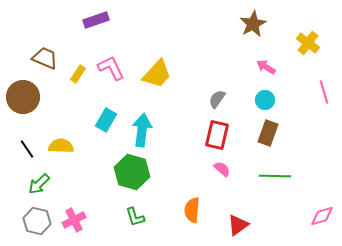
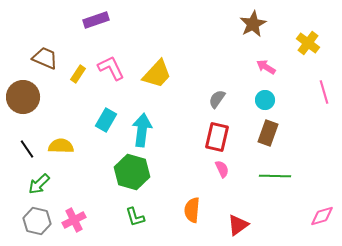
red rectangle: moved 2 px down
pink semicircle: rotated 24 degrees clockwise
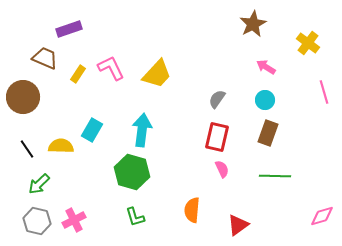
purple rectangle: moved 27 px left, 9 px down
cyan rectangle: moved 14 px left, 10 px down
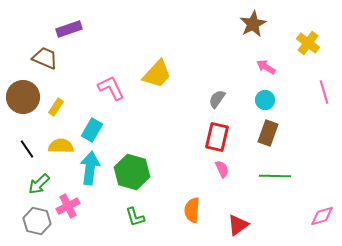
pink L-shape: moved 20 px down
yellow rectangle: moved 22 px left, 33 px down
cyan arrow: moved 52 px left, 38 px down
pink cross: moved 6 px left, 14 px up
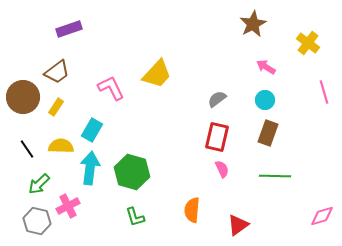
brown trapezoid: moved 12 px right, 14 px down; rotated 120 degrees clockwise
gray semicircle: rotated 18 degrees clockwise
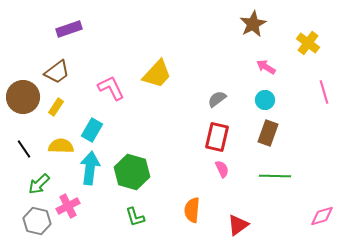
black line: moved 3 px left
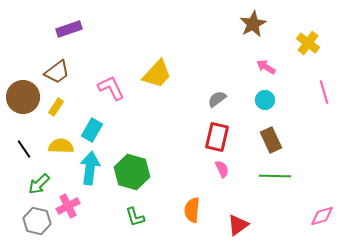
brown rectangle: moved 3 px right, 7 px down; rotated 45 degrees counterclockwise
